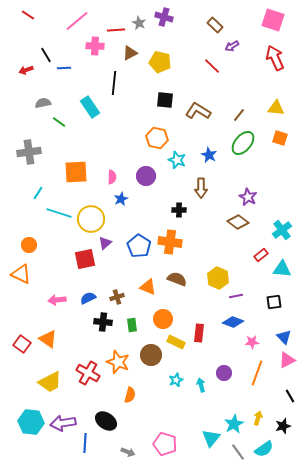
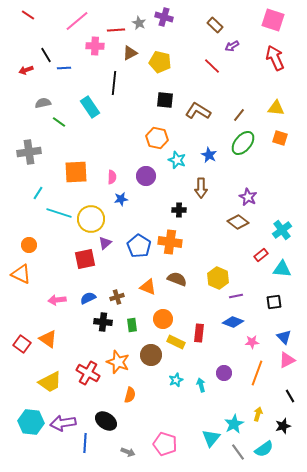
blue star at (121, 199): rotated 16 degrees clockwise
yellow arrow at (258, 418): moved 4 px up
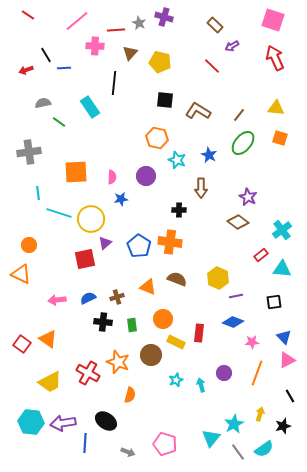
brown triangle at (130, 53): rotated 21 degrees counterclockwise
cyan line at (38, 193): rotated 40 degrees counterclockwise
yellow arrow at (258, 414): moved 2 px right
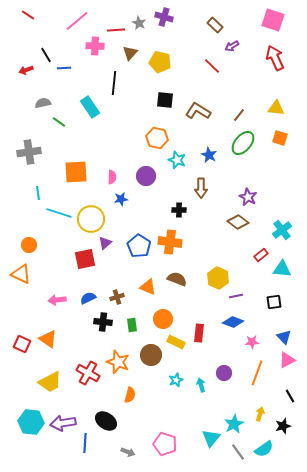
red square at (22, 344): rotated 12 degrees counterclockwise
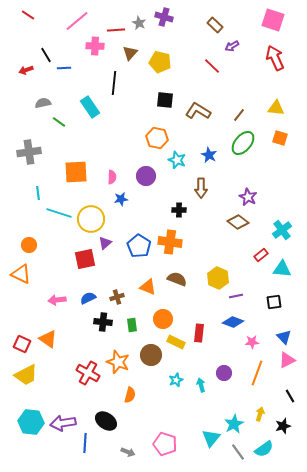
yellow trapezoid at (50, 382): moved 24 px left, 7 px up
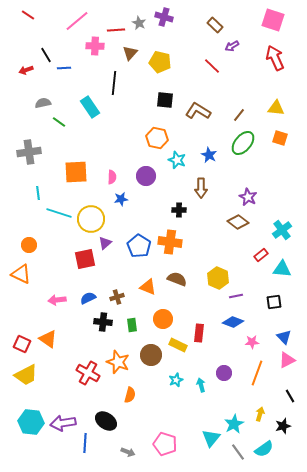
yellow rectangle at (176, 342): moved 2 px right, 3 px down
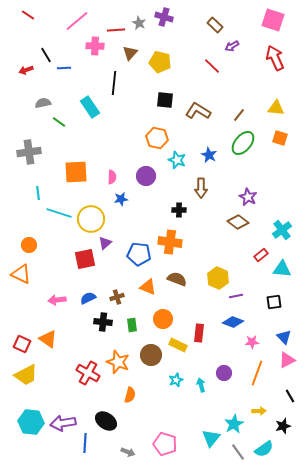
blue pentagon at (139, 246): moved 8 px down; rotated 25 degrees counterclockwise
yellow arrow at (260, 414): moved 1 px left, 3 px up; rotated 72 degrees clockwise
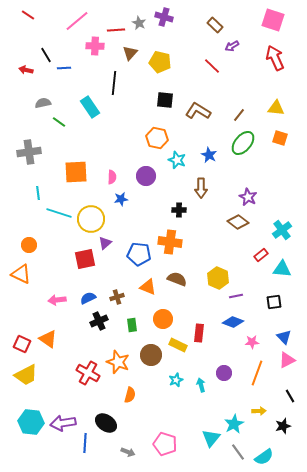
red arrow at (26, 70): rotated 32 degrees clockwise
black cross at (103, 322): moved 4 px left, 1 px up; rotated 30 degrees counterclockwise
black ellipse at (106, 421): moved 2 px down
cyan semicircle at (264, 449): moved 8 px down
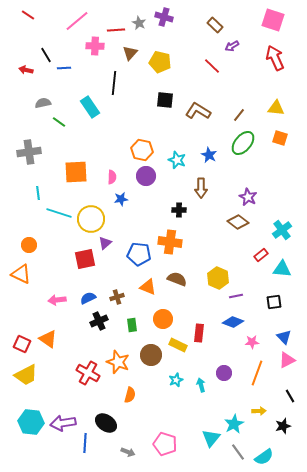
orange hexagon at (157, 138): moved 15 px left, 12 px down
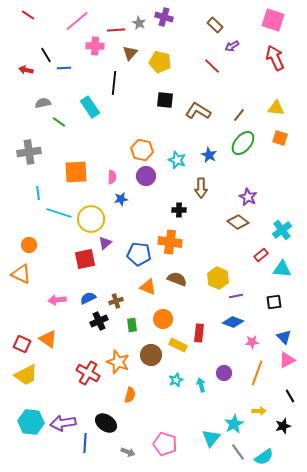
brown cross at (117, 297): moved 1 px left, 4 px down
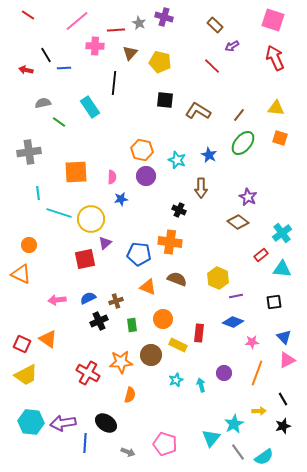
black cross at (179, 210): rotated 24 degrees clockwise
cyan cross at (282, 230): moved 3 px down
orange star at (118, 362): moved 3 px right; rotated 25 degrees counterclockwise
black line at (290, 396): moved 7 px left, 3 px down
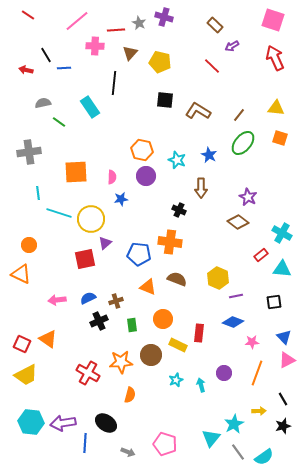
cyan cross at (282, 233): rotated 24 degrees counterclockwise
